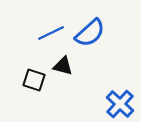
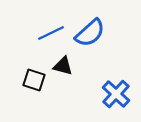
blue cross: moved 4 px left, 10 px up
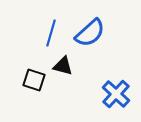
blue line: rotated 48 degrees counterclockwise
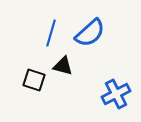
blue cross: rotated 20 degrees clockwise
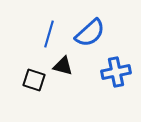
blue line: moved 2 px left, 1 px down
blue cross: moved 22 px up; rotated 16 degrees clockwise
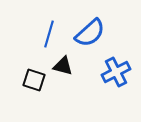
blue cross: rotated 16 degrees counterclockwise
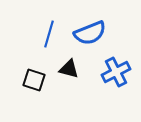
blue semicircle: rotated 20 degrees clockwise
black triangle: moved 6 px right, 3 px down
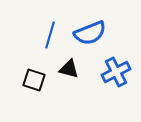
blue line: moved 1 px right, 1 px down
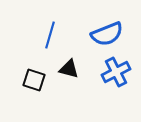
blue semicircle: moved 17 px right, 1 px down
